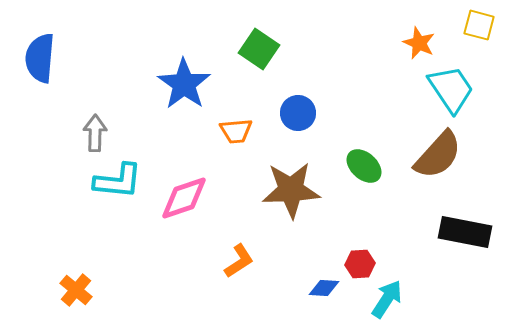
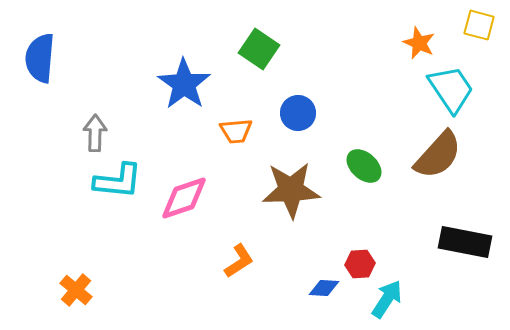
black rectangle: moved 10 px down
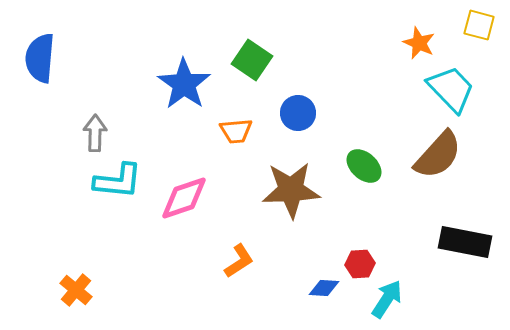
green square: moved 7 px left, 11 px down
cyan trapezoid: rotated 10 degrees counterclockwise
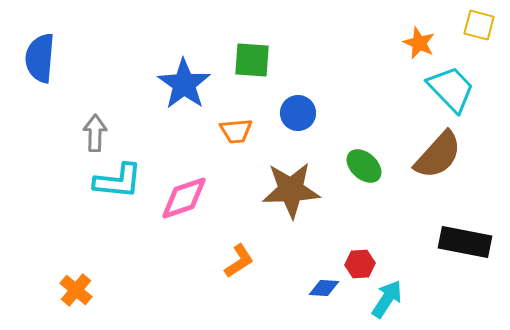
green square: rotated 30 degrees counterclockwise
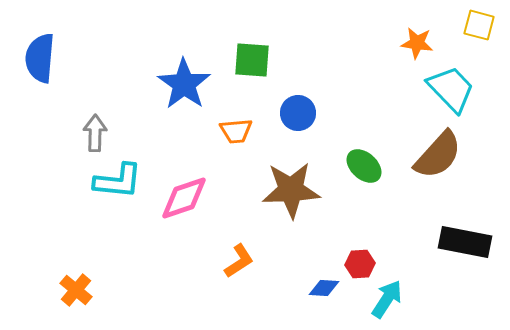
orange star: moved 2 px left; rotated 16 degrees counterclockwise
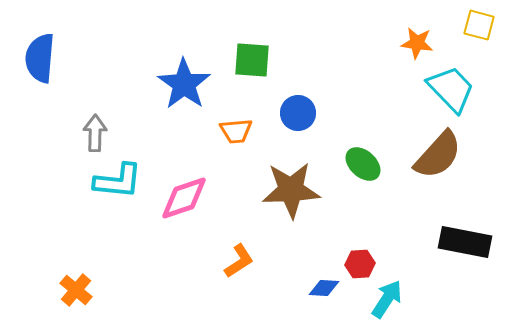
green ellipse: moved 1 px left, 2 px up
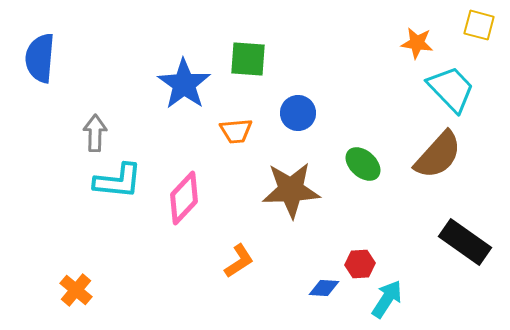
green square: moved 4 px left, 1 px up
pink diamond: rotated 28 degrees counterclockwise
black rectangle: rotated 24 degrees clockwise
